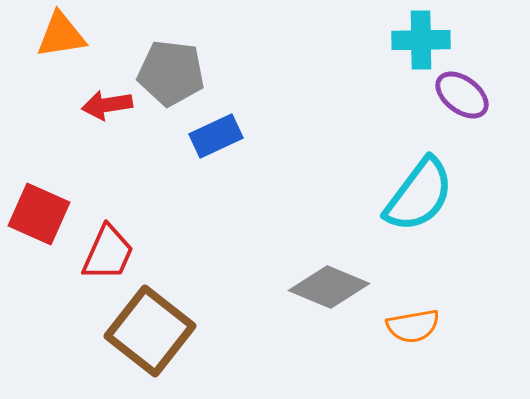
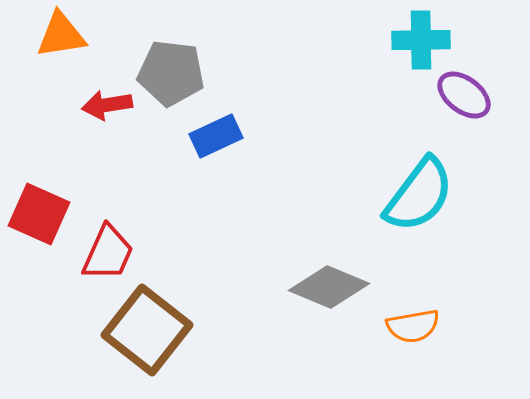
purple ellipse: moved 2 px right
brown square: moved 3 px left, 1 px up
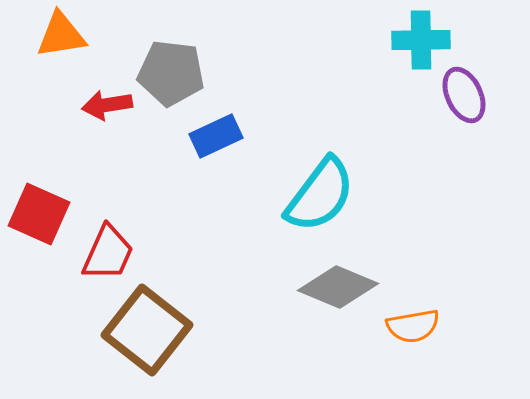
purple ellipse: rotated 28 degrees clockwise
cyan semicircle: moved 99 px left
gray diamond: moved 9 px right
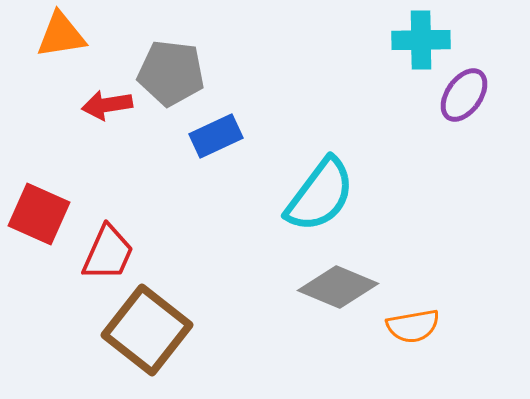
purple ellipse: rotated 60 degrees clockwise
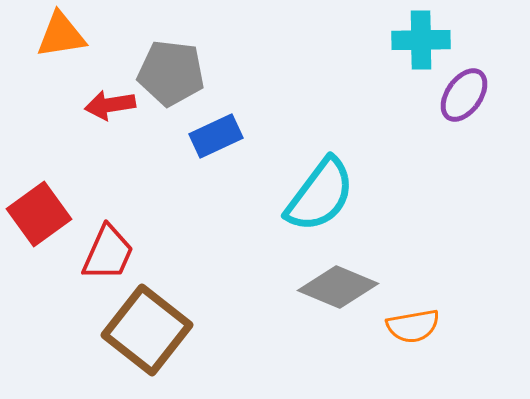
red arrow: moved 3 px right
red square: rotated 30 degrees clockwise
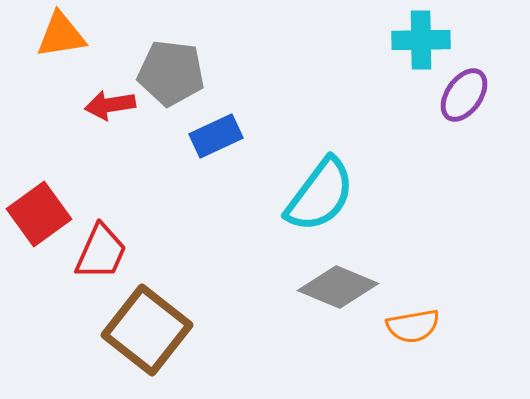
red trapezoid: moved 7 px left, 1 px up
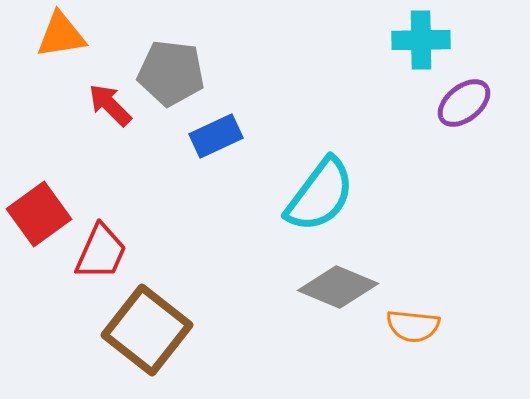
purple ellipse: moved 8 px down; rotated 16 degrees clockwise
red arrow: rotated 54 degrees clockwise
orange semicircle: rotated 16 degrees clockwise
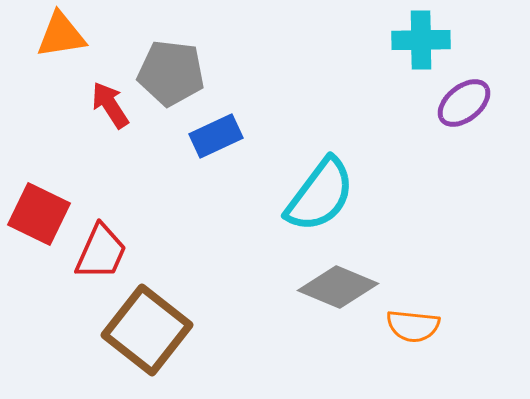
red arrow: rotated 12 degrees clockwise
red square: rotated 28 degrees counterclockwise
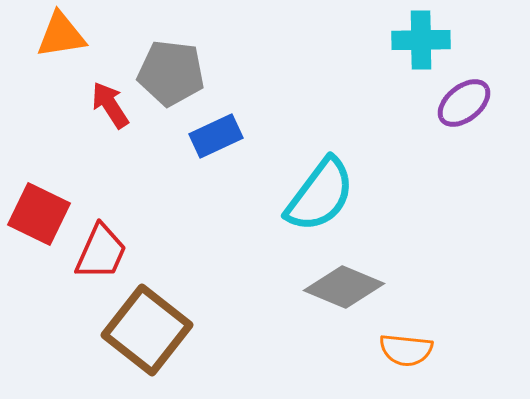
gray diamond: moved 6 px right
orange semicircle: moved 7 px left, 24 px down
